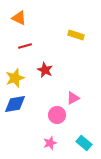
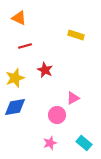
blue diamond: moved 3 px down
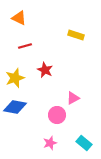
blue diamond: rotated 20 degrees clockwise
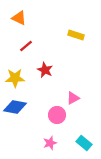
red line: moved 1 px right; rotated 24 degrees counterclockwise
yellow star: rotated 18 degrees clockwise
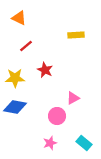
yellow rectangle: rotated 21 degrees counterclockwise
pink circle: moved 1 px down
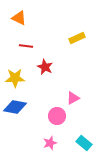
yellow rectangle: moved 1 px right, 3 px down; rotated 21 degrees counterclockwise
red line: rotated 48 degrees clockwise
red star: moved 3 px up
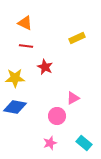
orange triangle: moved 6 px right, 5 px down
